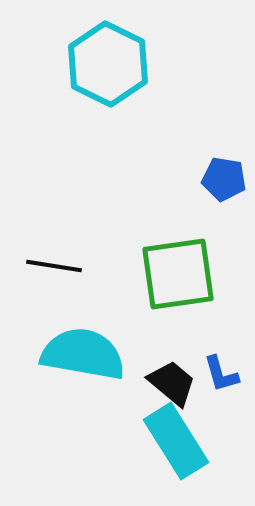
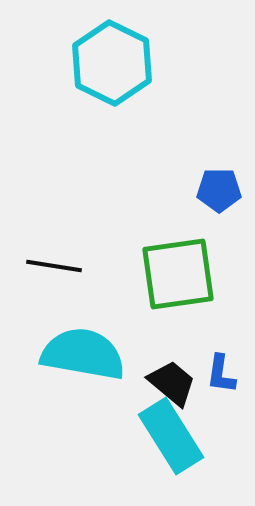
cyan hexagon: moved 4 px right, 1 px up
blue pentagon: moved 5 px left, 11 px down; rotated 9 degrees counterclockwise
blue L-shape: rotated 24 degrees clockwise
cyan rectangle: moved 5 px left, 5 px up
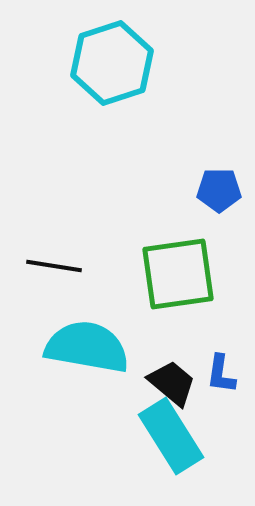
cyan hexagon: rotated 16 degrees clockwise
cyan semicircle: moved 4 px right, 7 px up
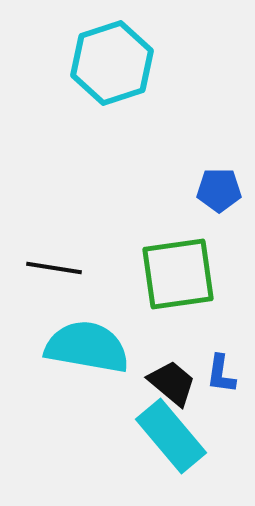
black line: moved 2 px down
cyan rectangle: rotated 8 degrees counterclockwise
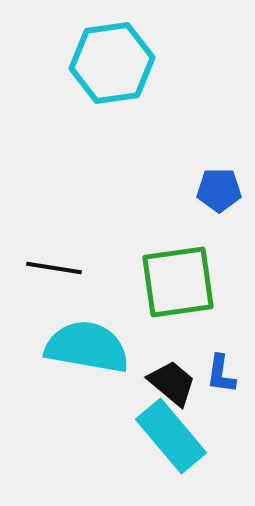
cyan hexagon: rotated 10 degrees clockwise
green square: moved 8 px down
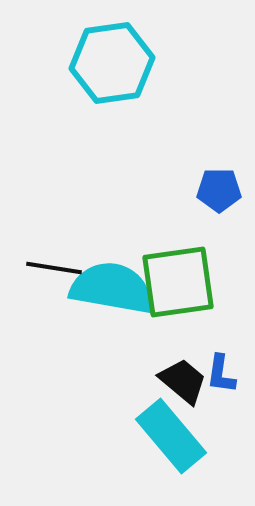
cyan semicircle: moved 25 px right, 59 px up
black trapezoid: moved 11 px right, 2 px up
